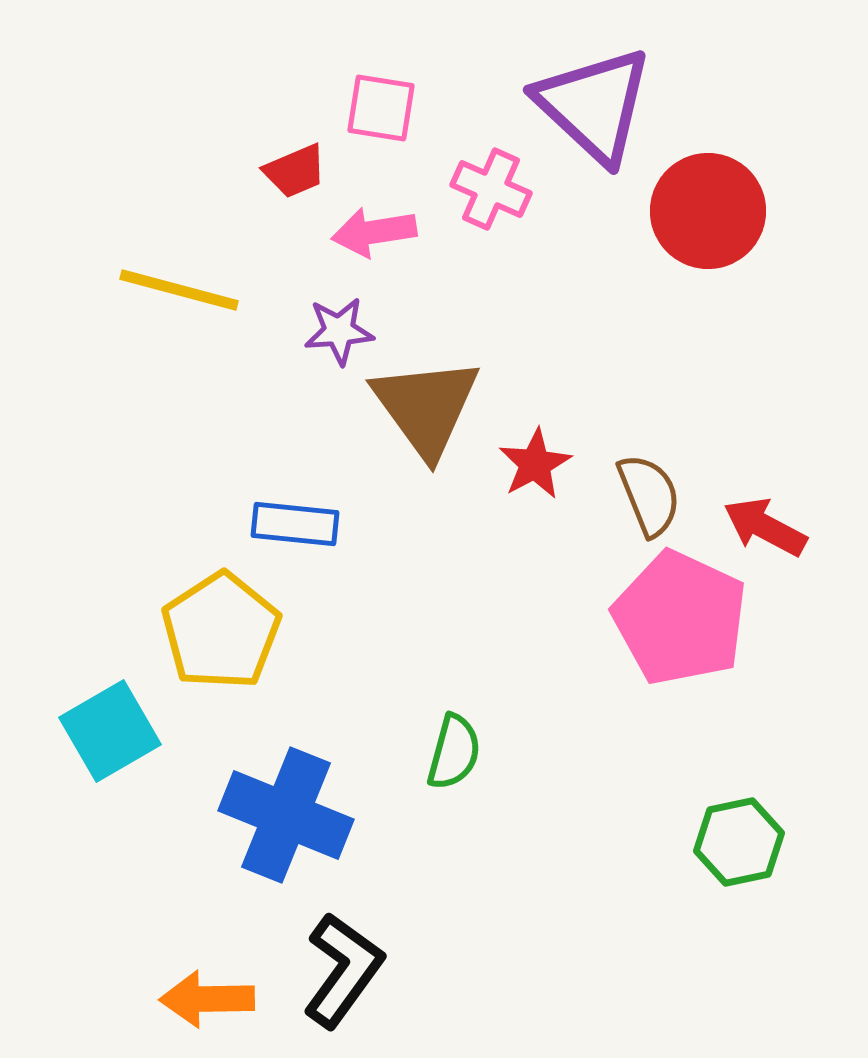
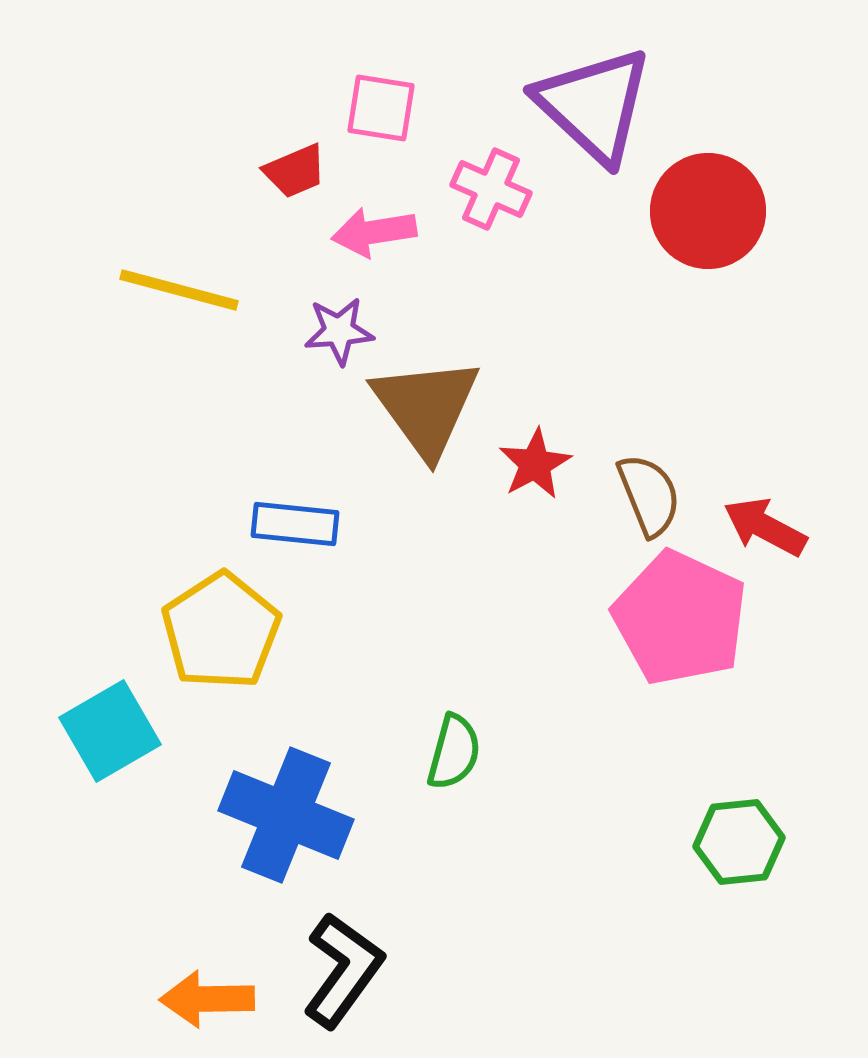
green hexagon: rotated 6 degrees clockwise
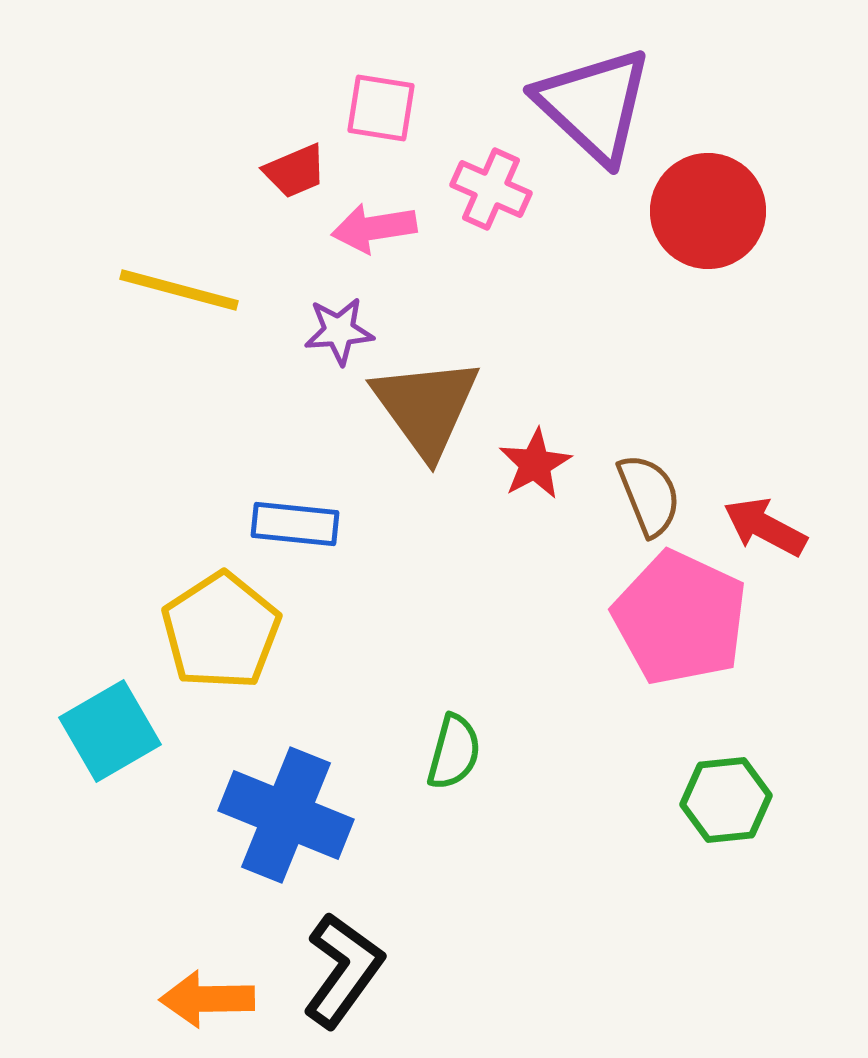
pink arrow: moved 4 px up
green hexagon: moved 13 px left, 42 px up
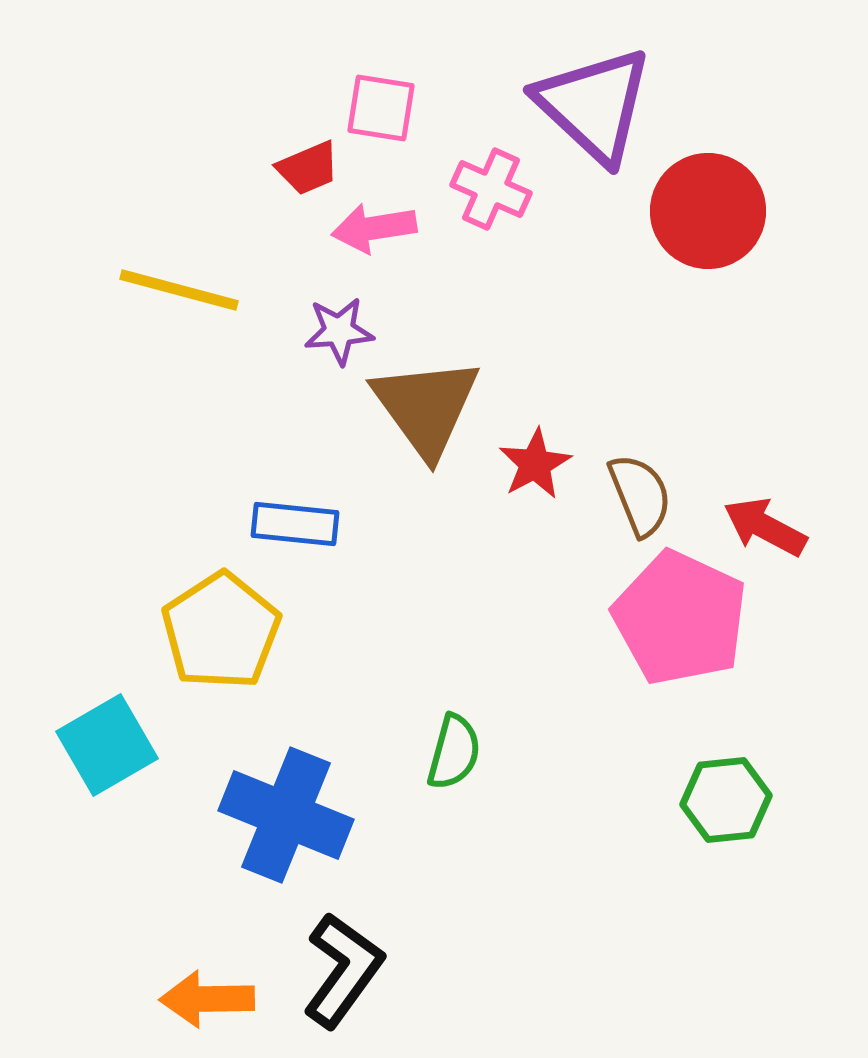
red trapezoid: moved 13 px right, 3 px up
brown semicircle: moved 9 px left
cyan square: moved 3 px left, 14 px down
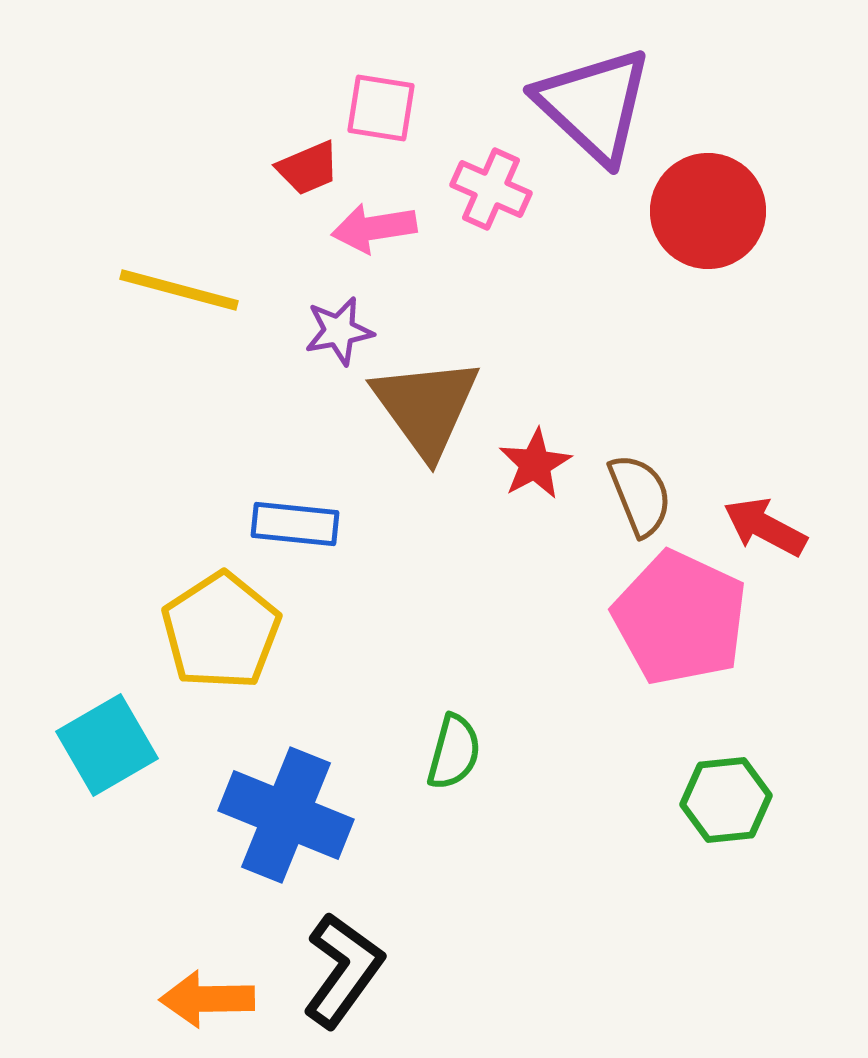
purple star: rotated 6 degrees counterclockwise
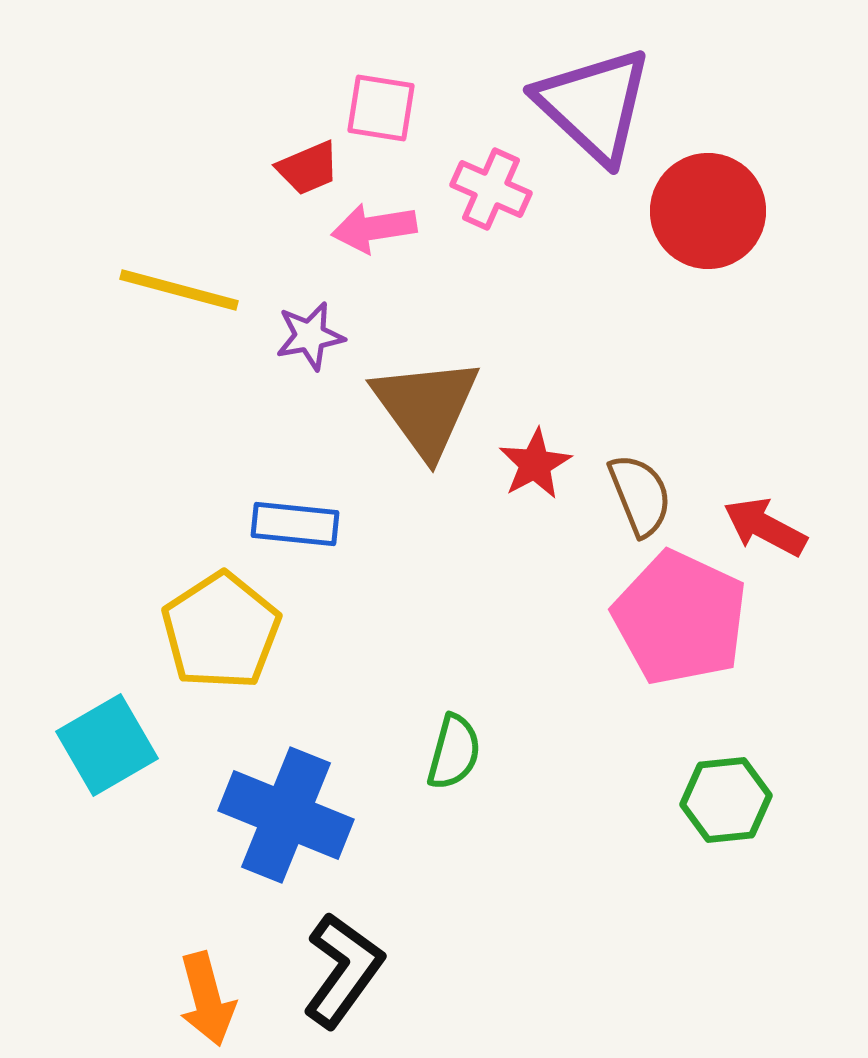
purple star: moved 29 px left, 5 px down
orange arrow: rotated 104 degrees counterclockwise
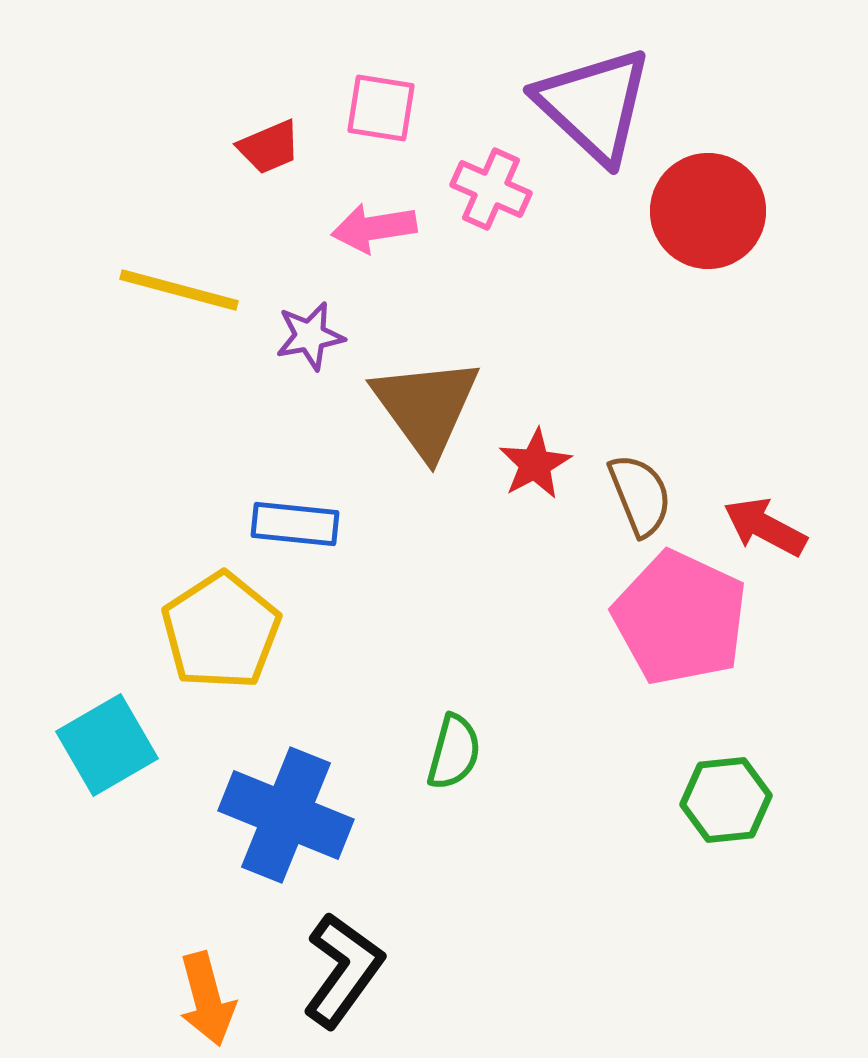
red trapezoid: moved 39 px left, 21 px up
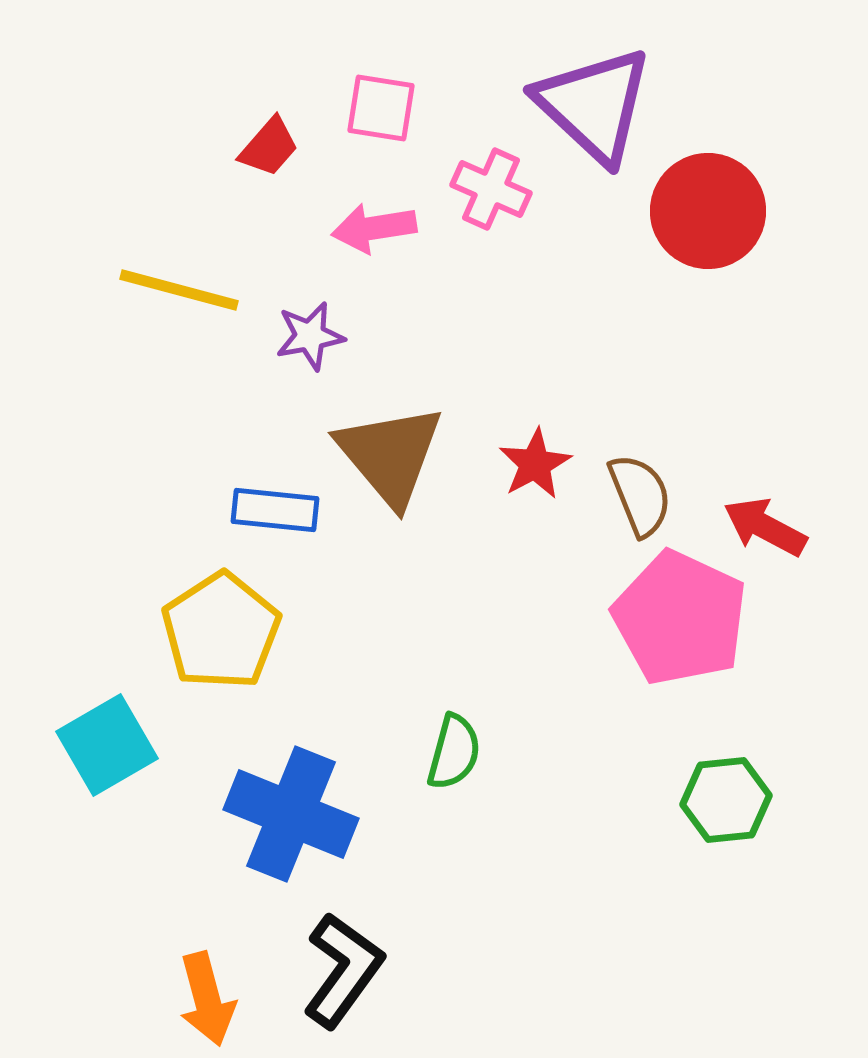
red trapezoid: rotated 26 degrees counterclockwise
brown triangle: moved 36 px left, 48 px down; rotated 4 degrees counterclockwise
blue rectangle: moved 20 px left, 14 px up
blue cross: moved 5 px right, 1 px up
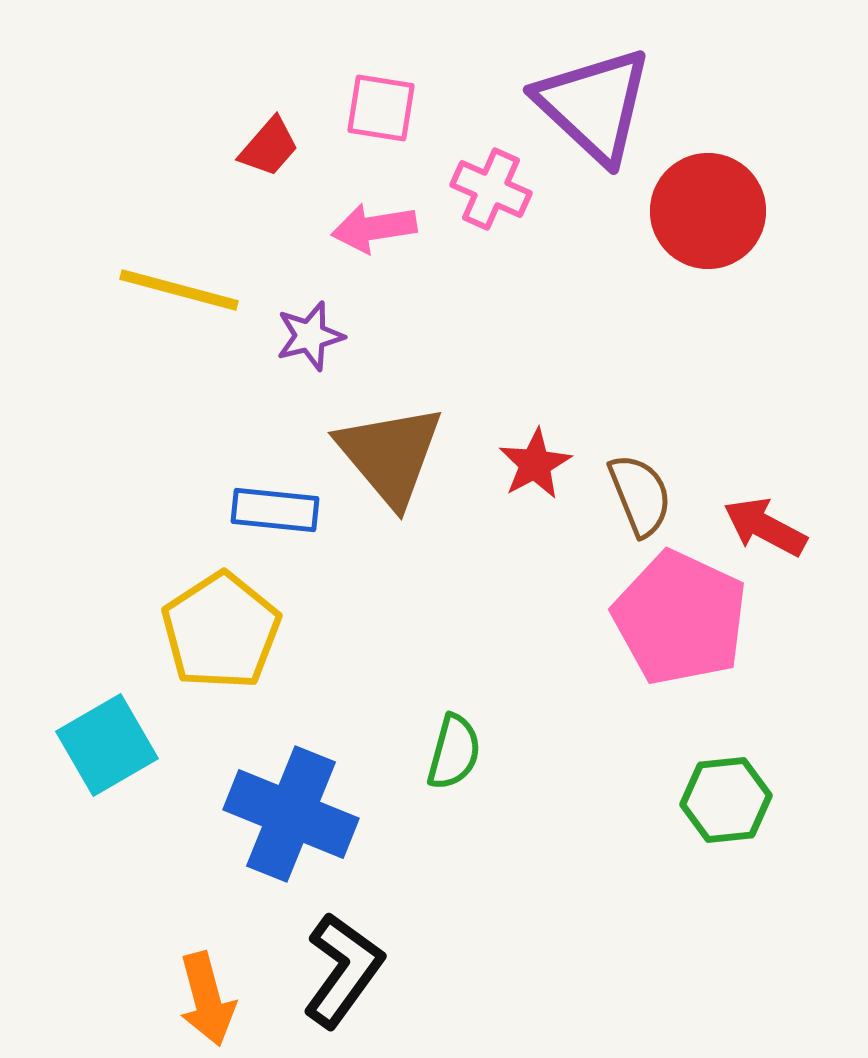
purple star: rotated 4 degrees counterclockwise
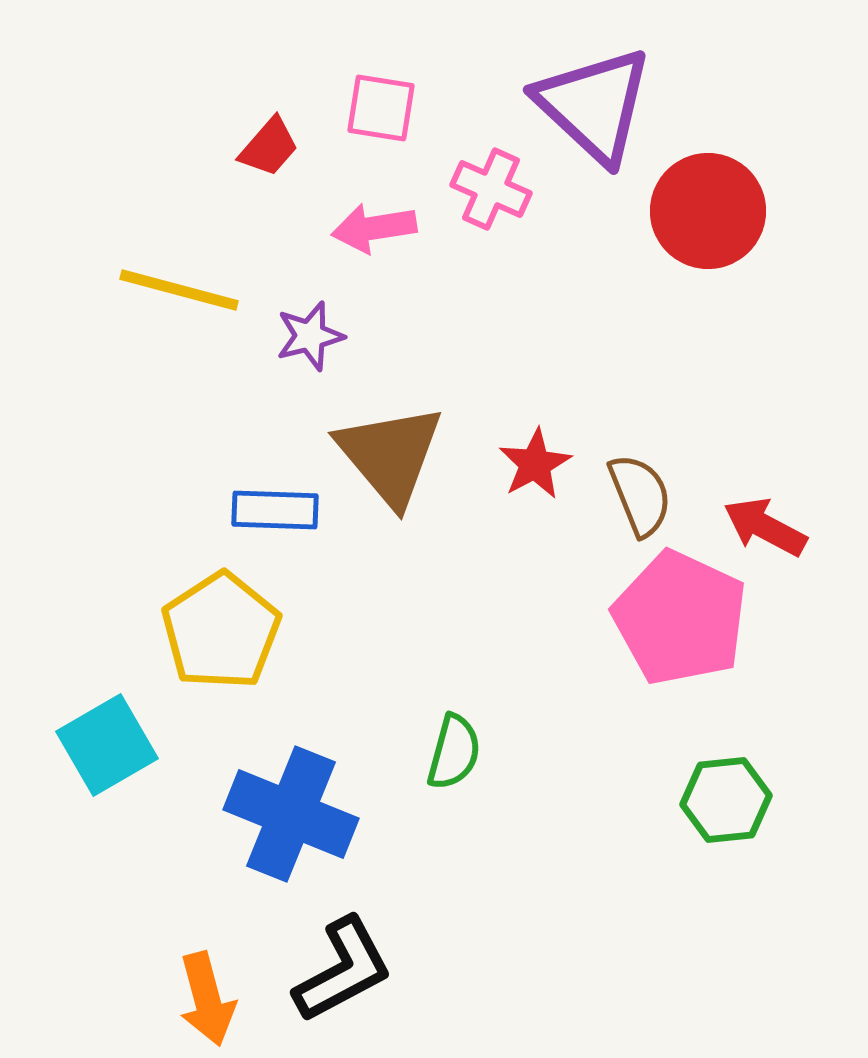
blue rectangle: rotated 4 degrees counterclockwise
black L-shape: rotated 26 degrees clockwise
